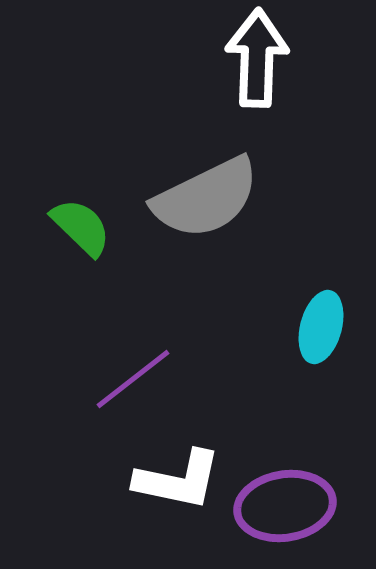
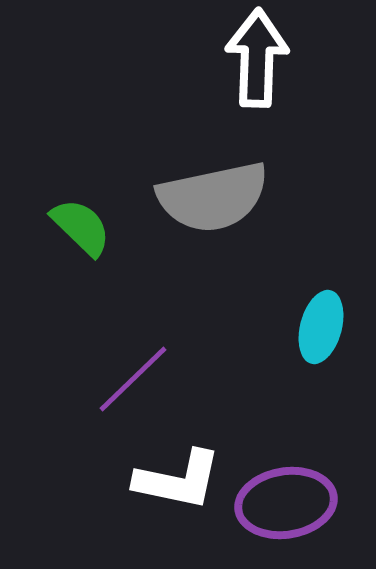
gray semicircle: moved 7 px right, 1 px up; rotated 14 degrees clockwise
purple line: rotated 6 degrees counterclockwise
purple ellipse: moved 1 px right, 3 px up
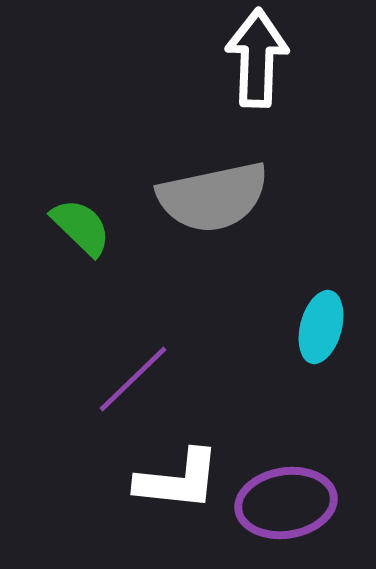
white L-shape: rotated 6 degrees counterclockwise
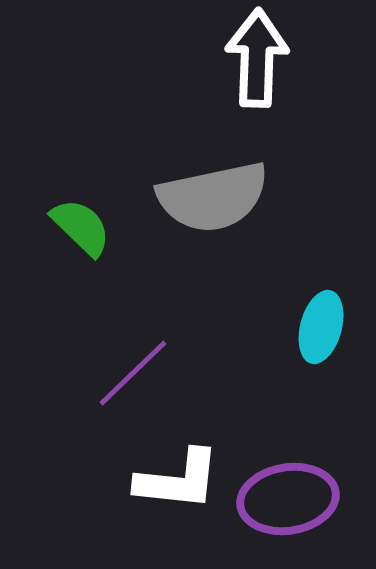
purple line: moved 6 px up
purple ellipse: moved 2 px right, 4 px up
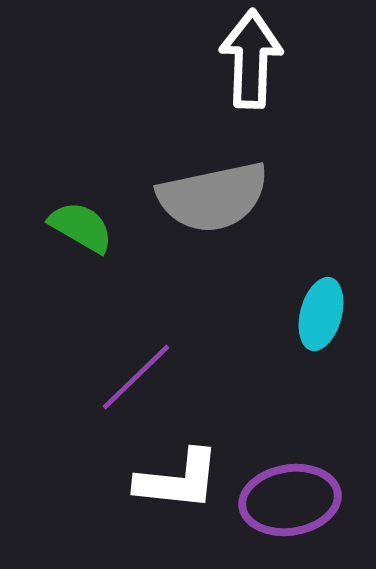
white arrow: moved 6 px left, 1 px down
green semicircle: rotated 14 degrees counterclockwise
cyan ellipse: moved 13 px up
purple line: moved 3 px right, 4 px down
purple ellipse: moved 2 px right, 1 px down
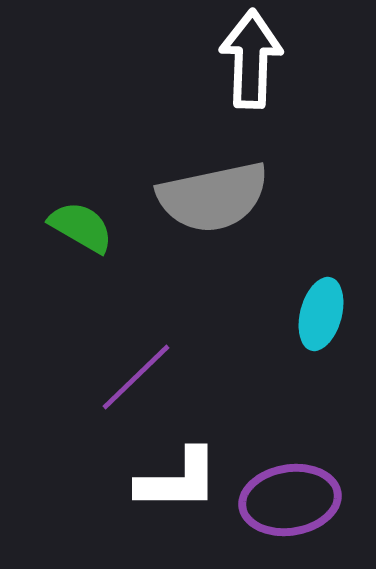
white L-shape: rotated 6 degrees counterclockwise
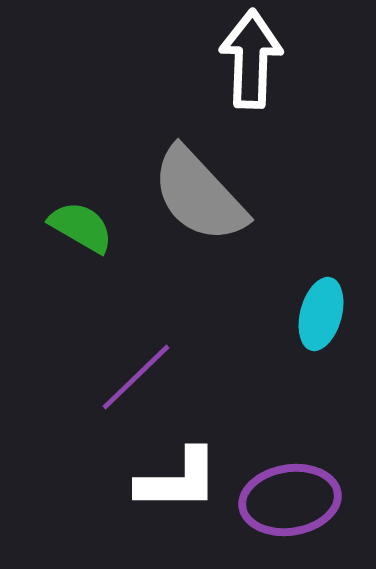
gray semicircle: moved 14 px left, 2 px up; rotated 59 degrees clockwise
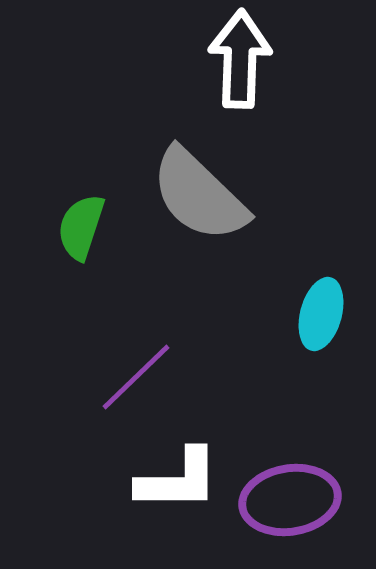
white arrow: moved 11 px left
gray semicircle: rotated 3 degrees counterclockwise
green semicircle: rotated 102 degrees counterclockwise
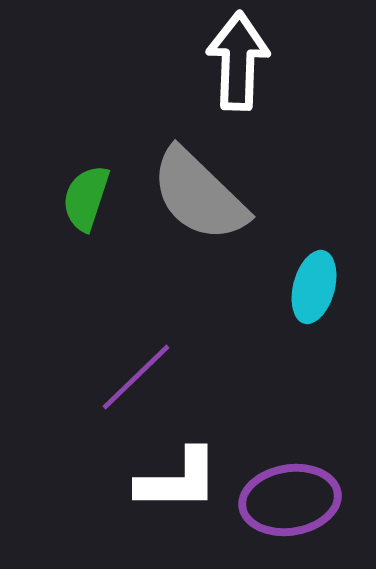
white arrow: moved 2 px left, 2 px down
green semicircle: moved 5 px right, 29 px up
cyan ellipse: moved 7 px left, 27 px up
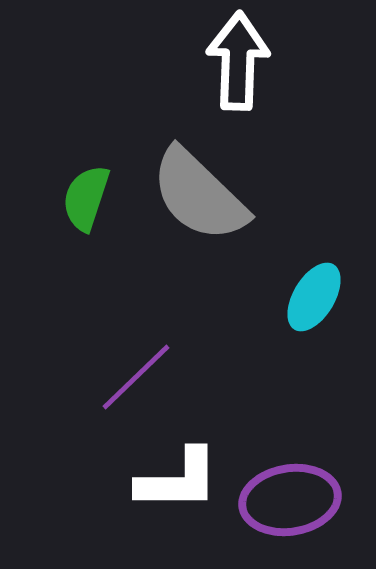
cyan ellipse: moved 10 px down; rotated 16 degrees clockwise
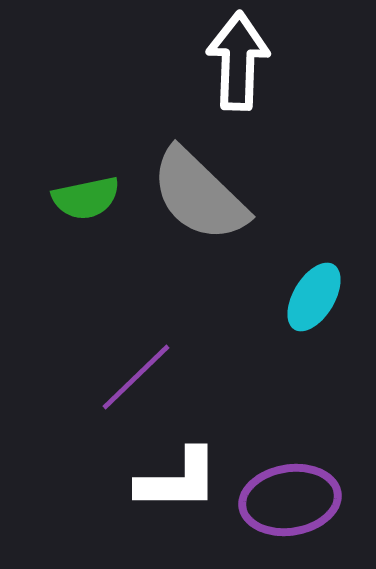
green semicircle: rotated 120 degrees counterclockwise
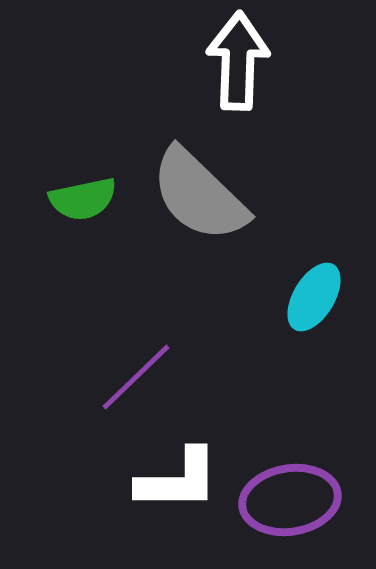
green semicircle: moved 3 px left, 1 px down
